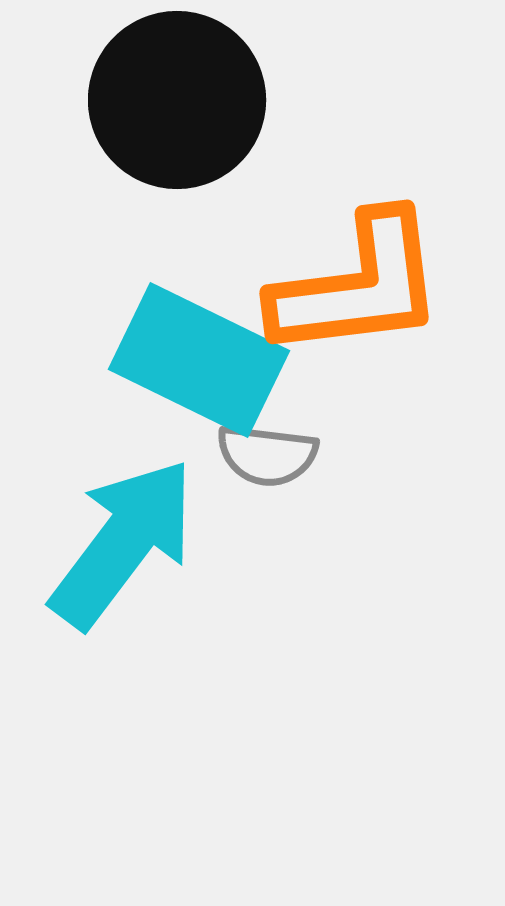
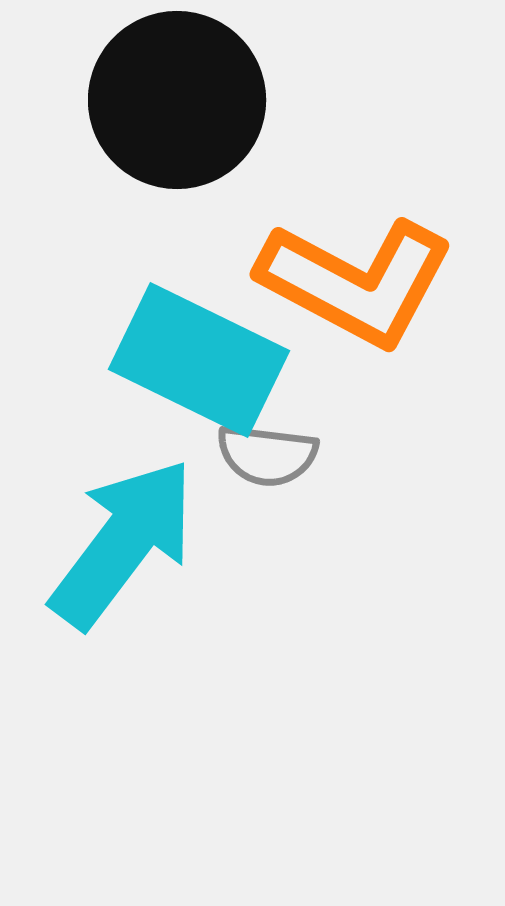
orange L-shape: moved 2 px left, 4 px up; rotated 35 degrees clockwise
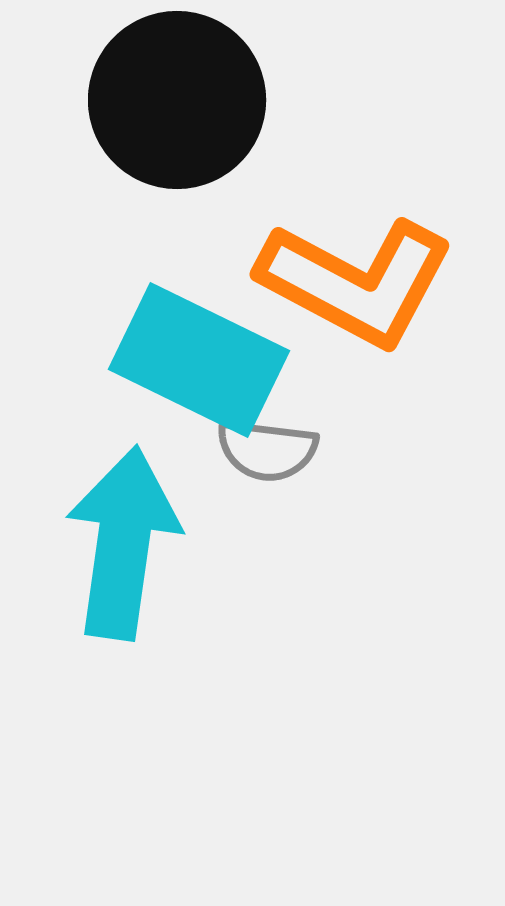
gray semicircle: moved 5 px up
cyan arrow: rotated 29 degrees counterclockwise
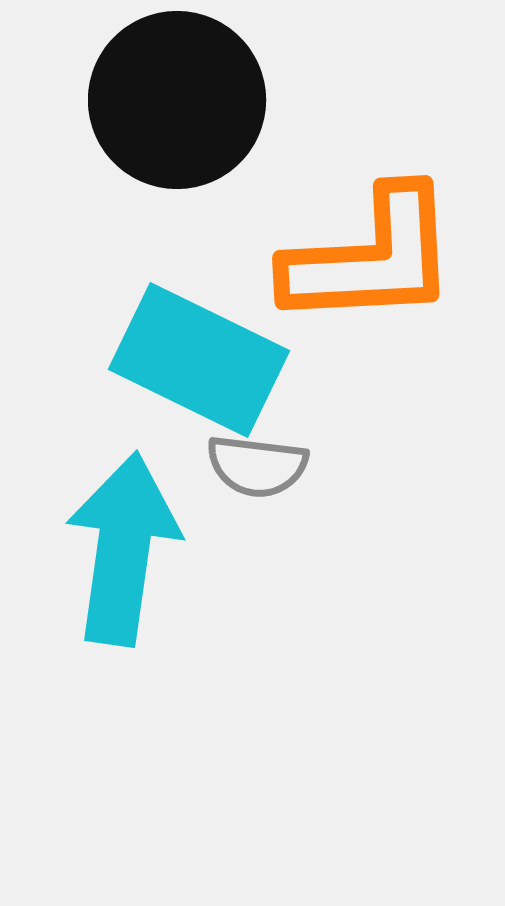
orange L-shape: moved 15 px right, 24 px up; rotated 31 degrees counterclockwise
gray semicircle: moved 10 px left, 16 px down
cyan arrow: moved 6 px down
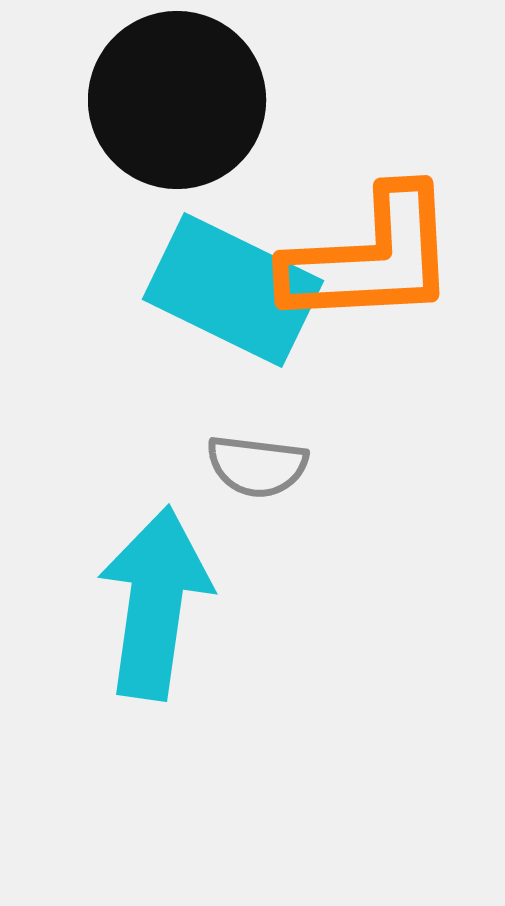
cyan rectangle: moved 34 px right, 70 px up
cyan arrow: moved 32 px right, 54 px down
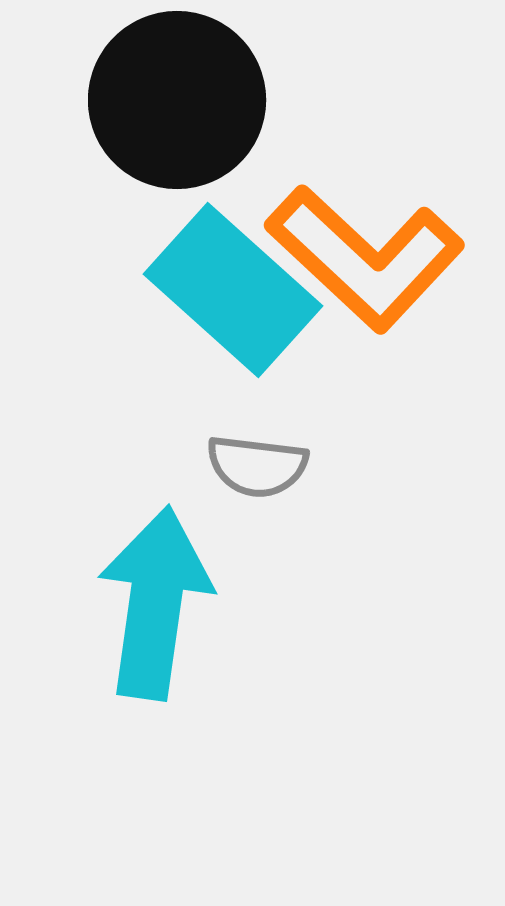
orange L-shape: moved 6 px left; rotated 46 degrees clockwise
cyan rectangle: rotated 16 degrees clockwise
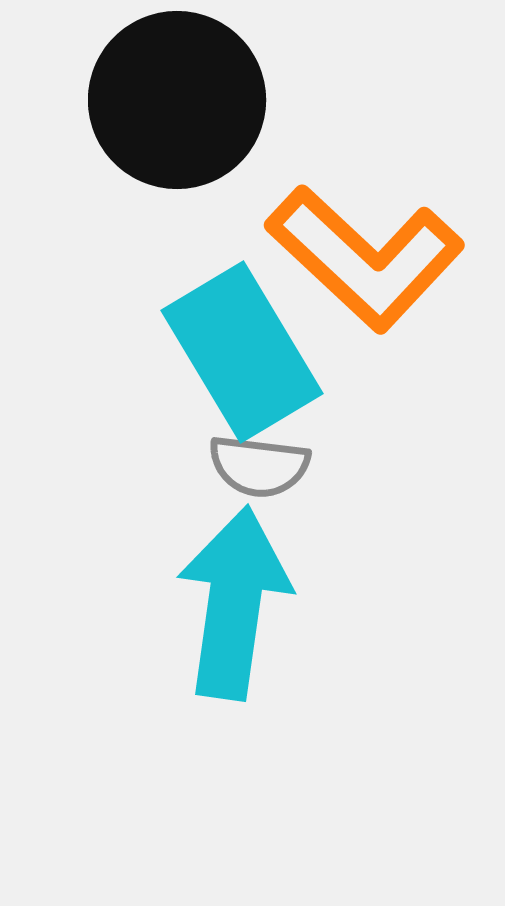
cyan rectangle: moved 9 px right, 62 px down; rotated 17 degrees clockwise
gray semicircle: moved 2 px right
cyan arrow: moved 79 px right
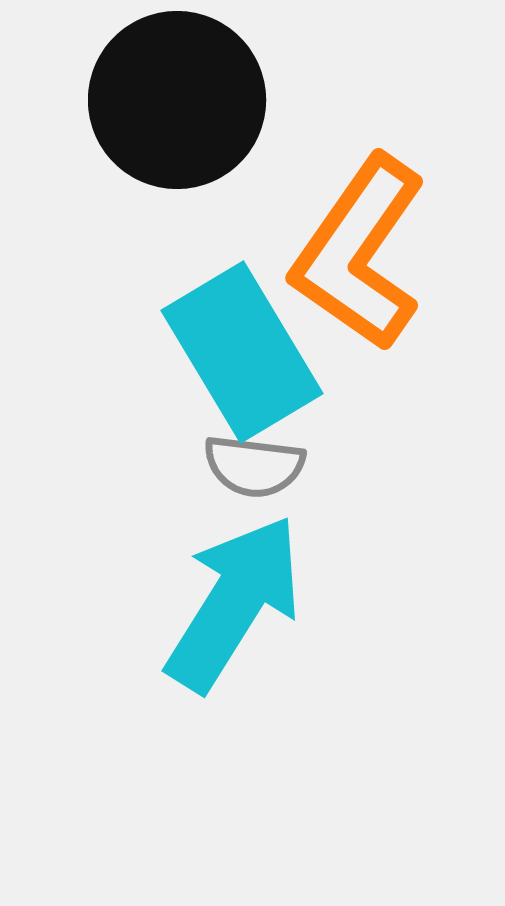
orange L-shape: moved 6 px left, 5 px up; rotated 82 degrees clockwise
gray semicircle: moved 5 px left
cyan arrow: rotated 24 degrees clockwise
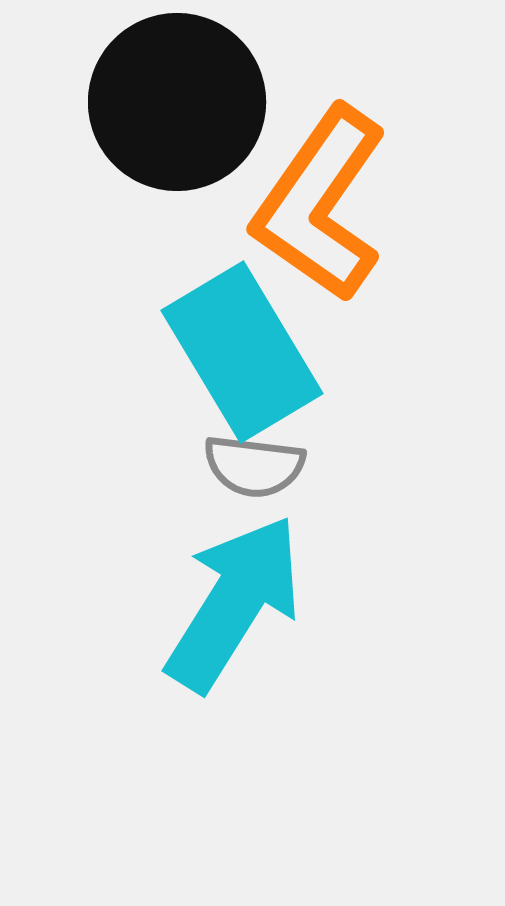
black circle: moved 2 px down
orange L-shape: moved 39 px left, 49 px up
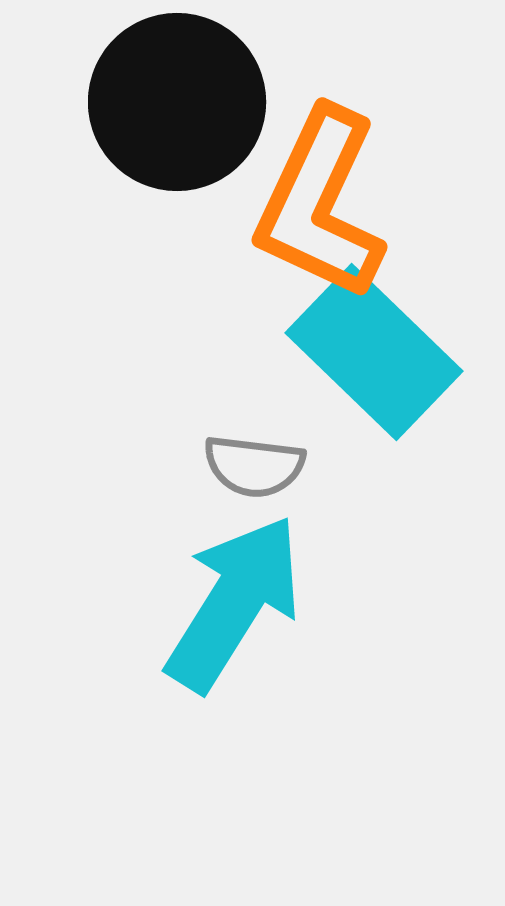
orange L-shape: rotated 10 degrees counterclockwise
cyan rectangle: moved 132 px right; rotated 15 degrees counterclockwise
